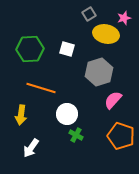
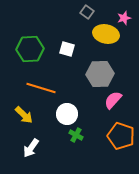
gray square: moved 2 px left, 2 px up; rotated 24 degrees counterclockwise
gray hexagon: moved 1 px right, 2 px down; rotated 16 degrees clockwise
yellow arrow: moved 3 px right; rotated 54 degrees counterclockwise
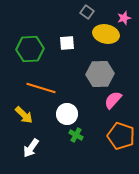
white square: moved 6 px up; rotated 21 degrees counterclockwise
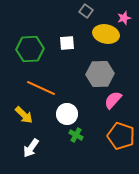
gray square: moved 1 px left, 1 px up
orange line: rotated 8 degrees clockwise
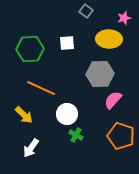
yellow ellipse: moved 3 px right, 5 px down; rotated 10 degrees counterclockwise
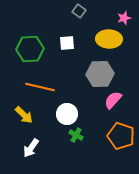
gray square: moved 7 px left
orange line: moved 1 px left, 1 px up; rotated 12 degrees counterclockwise
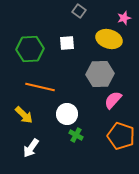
yellow ellipse: rotated 15 degrees clockwise
